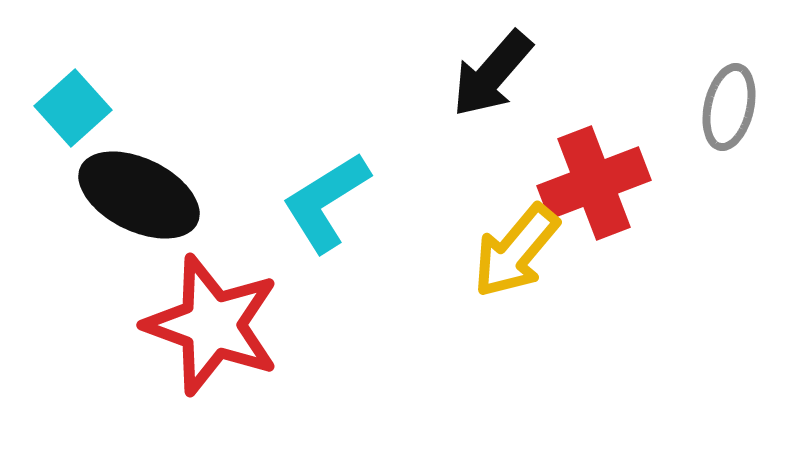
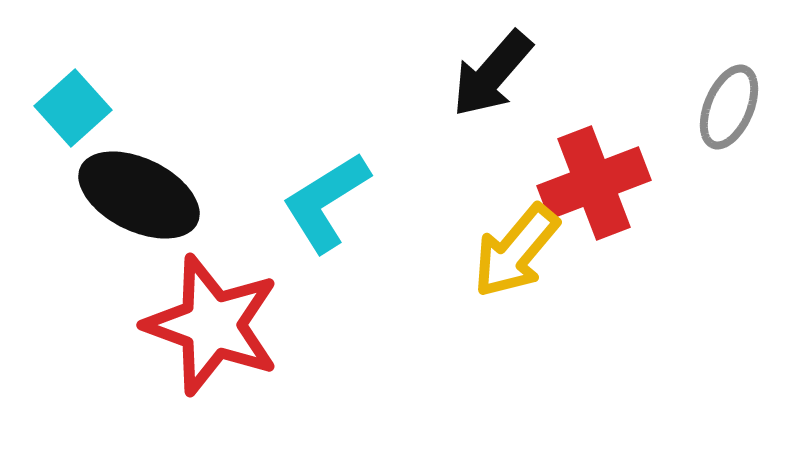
gray ellipse: rotated 10 degrees clockwise
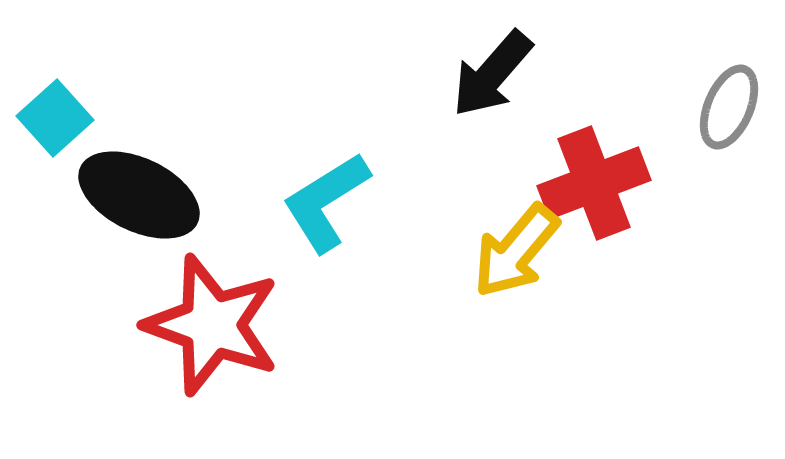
cyan square: moved 18 px left, 10 px down
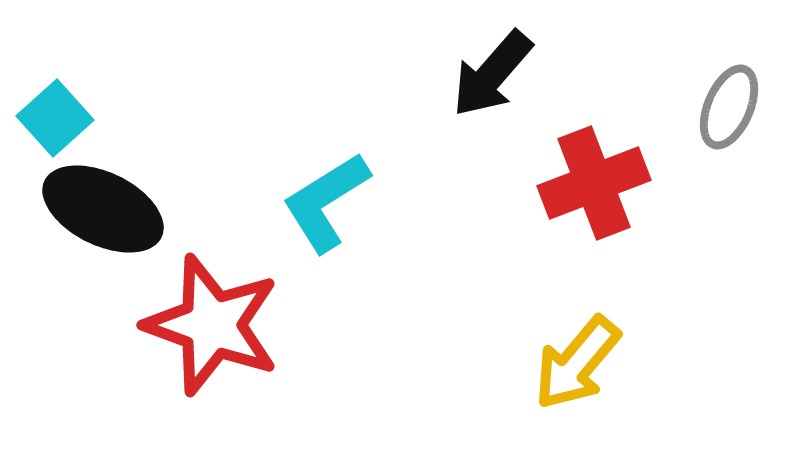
black ellipse: moved 36 px left, 14 px down
yellow arrow: moved 61 px right, 112 px down
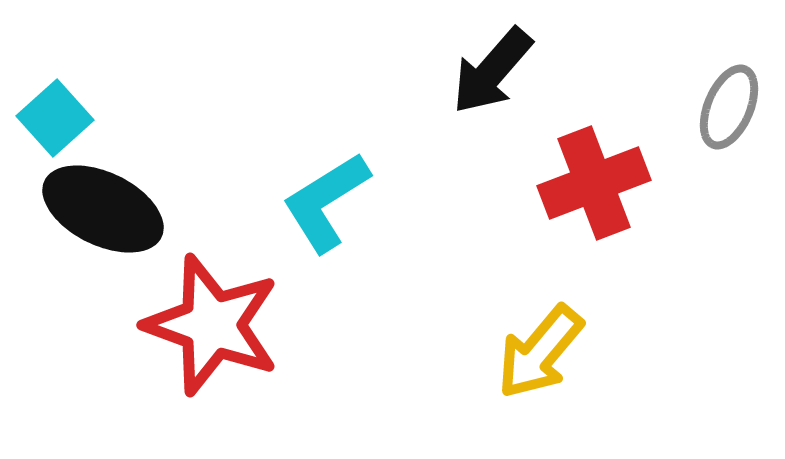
black arrow: moved 3 px up
yellow arrow: moved 37 px left, 11 px up
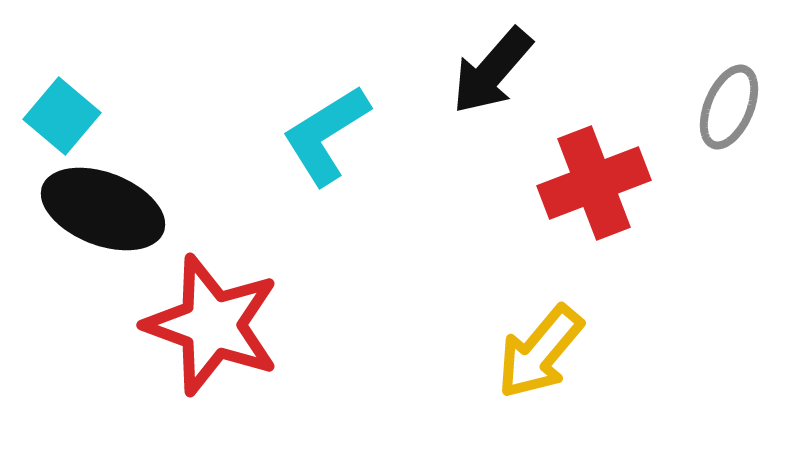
cyan square: moved 7 px right, 2 px up; rotated 8 degrees counterclockwise
cyan L-shape: moved 67 px up
black ellipse: rotated 5 degrees counterclockwise
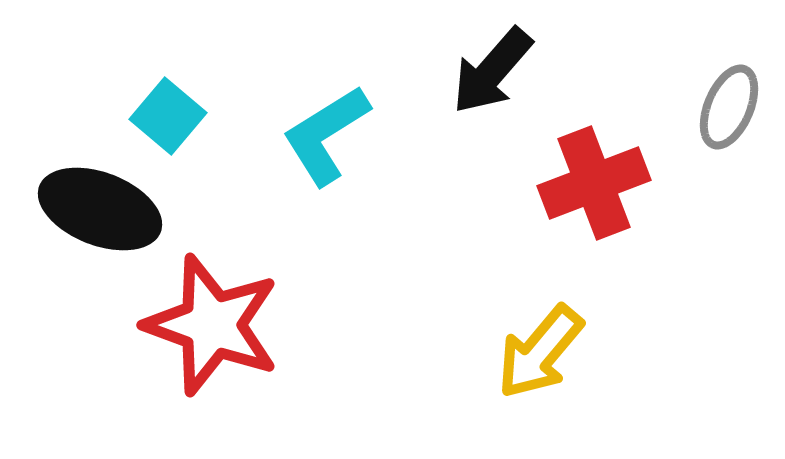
cyan square: moved 106 px right
black ellipse: moved 3 px left
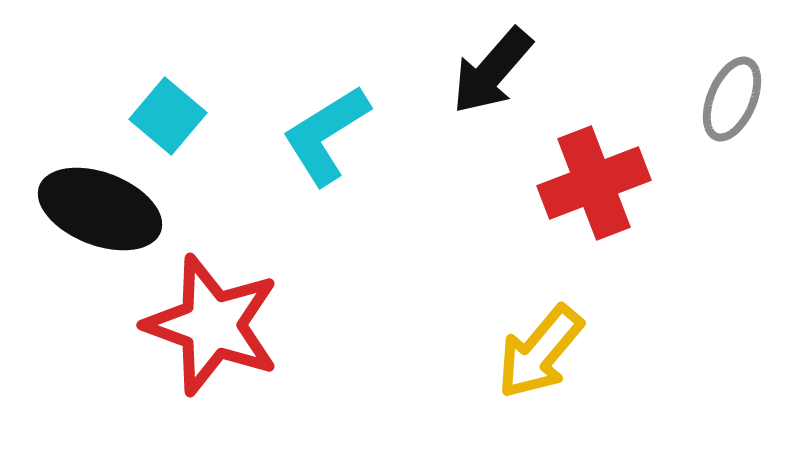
gray ellipse: moved 3 px right, 8 px up
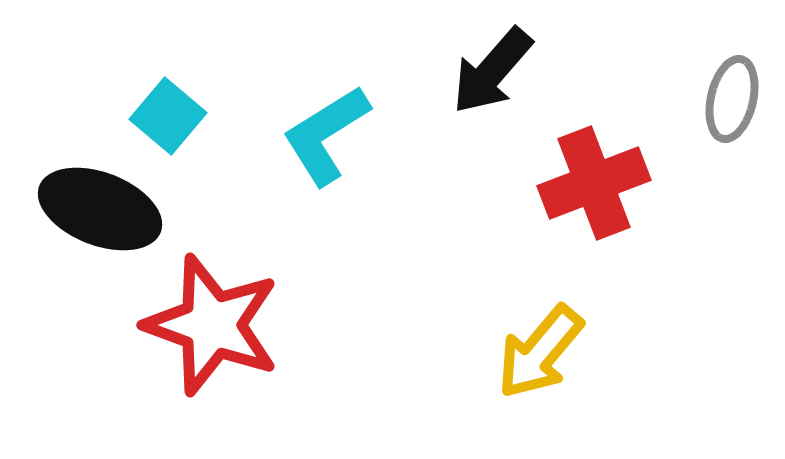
gray ellipse: rotated 10 degrees counterclockwise
